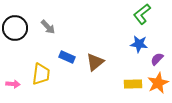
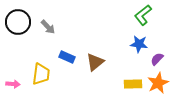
green L-shape: moved 1 px right, 1 px down
black circle: moved 3 px right, 6 px up
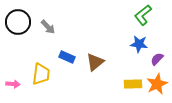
orange star: moved 1 px left, 1 px down
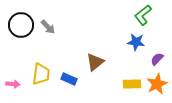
black circle: moved 3 px right, 3 px down
blue star: moved 3 px left, 2 px up
blue rectangle: moved 2 px right, 22 px down
yellow rectangle: moved 1 px left
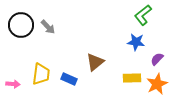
yellow rectangle: moved 6 px up
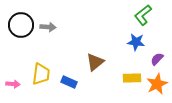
gray arrow: rotated 42 degrees counterclockwise
blue rectangle: moved 3 px down
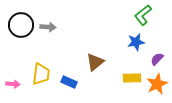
blue star: rotated 18 degrees counterclockwise
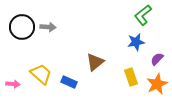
black circle: moved 1 px right, 2 px down
yellow trapezoid: rotated 55 degrees counterclockwise
yellow rectangle: moved 1 px left, 1 px up; rotated 72 degrees clockwise
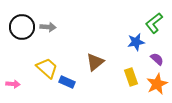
green L-shape: moved 11 px right, 8 px down
purple semicircle: rotated 88 degrees clockwise
yellow trapezoid: moved 6 px right, 6 px up
blue rectangle: moved 2 px left
